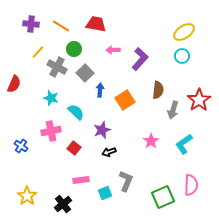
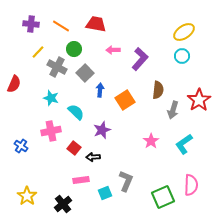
black arrow: moved 16 px left, 5 px down; rotated 16 degrees clockwise
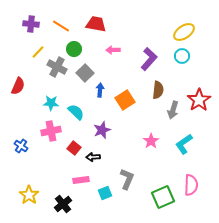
purple L-shape: moved 9 px right
red semicircle: moved 4 px right, 2 px down
cyan star: moved 5 px down; rotated 14 degrees counterclockwise
gray L-shape: moved 1 px right, 2 px up
yellow star: moved 2 px right, 1 px up
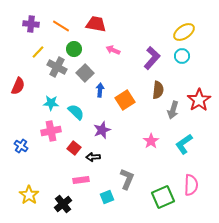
pink arrow: rotated 24 degrees clockwise
purple L-shape: moved 3 px right, 1 px up
cyan square: moved 2 px right, 4 px down
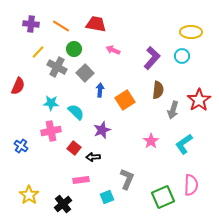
yellow ellipse: moved 7 px right; rotated 35 degrees clockwise
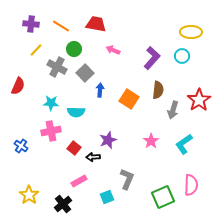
yellow line: moved 2 px left, 2 px up
orange square: moved 4 px right, 1 px up; rotated 24 degrees counterclockwise
cyan semicircle: rotated 138 degrees clockwise
purple star: moved 6 px right, 10 px down
pink rectangle: moved 2 px left, 1 px down; rotated 21 degrees counterclockwise
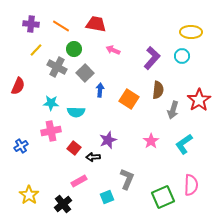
blue cross: rotated 24 degrees clockwise
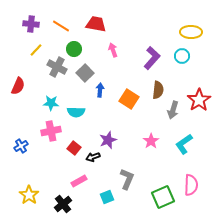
pink arrow: rotated 48 degrees clockwise
black arrow: rotated 16 degrees counterclockwise
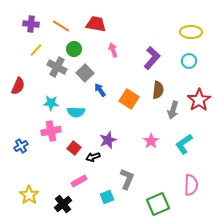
cyan circle: moved 7 px right, 5 px down
blue arrow: rotated 40 degrees counterclockwise
green square: moved 5 px left, 7 px down
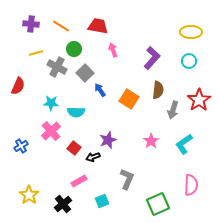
red trapezoid: moved 2 px right, 2 px down
yellow line: moved 3 px down; rotated 32 degrees clockwise
pink cross: rotated 30 degrees counterclockwise
cyan square: moved 5 px left, 4 px down
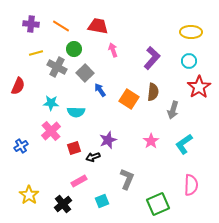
brown semicircle: moved 5 px left, 2 px down
red star: moved 13 px up
red square: rotated 32 degrees clockwise
